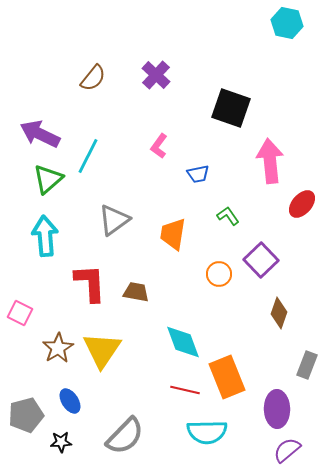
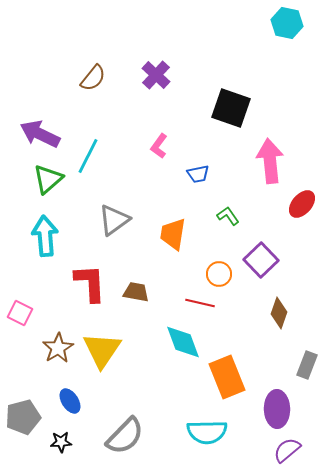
red line: moved 15 px right, 87 px up
gray pentagon: moved 3 px left, 2 px down
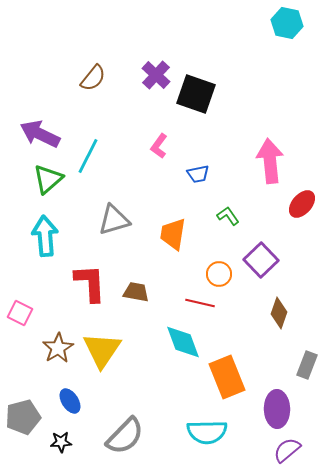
black square: moved 35 px left, 14 px up
gray triangle: rotated 20 degrees clockwise
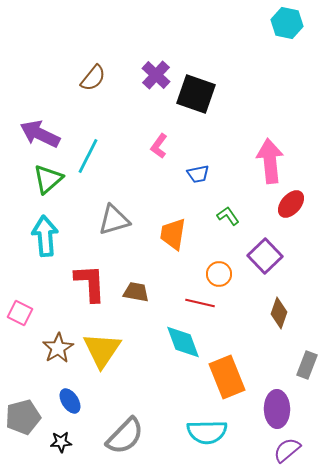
red ellipse: moved 11 px left
purple square: moved 4 px right, 4 px up
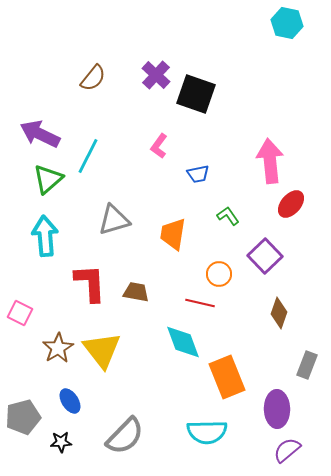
yellow triangle: rotated 12 degrees counterclockwise
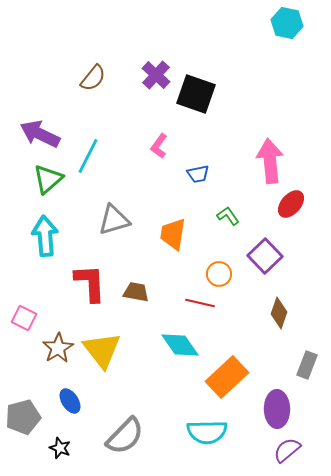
pink square: moved 4 px right, 5 px down
cyan diamond: moved 3 px left, 3 px down; rotated 15 degrees counterclockwise
orange rectangle: rotated 69 degrees clockwise
black star: moved 1 px left, 6 px down; rotated 25 degrees clockwise
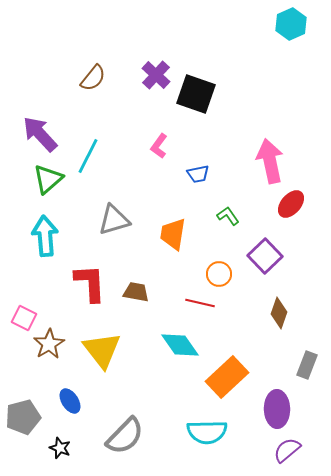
cyan hexagon: moved 4 px right, 1 px down; rotated 24 degrees clockwise
purple arrow: rotated 21 degrees clockwise
pink arrow: rotated 6 degrees counterclockwise
brown star: moved 9 px left, 4 px up
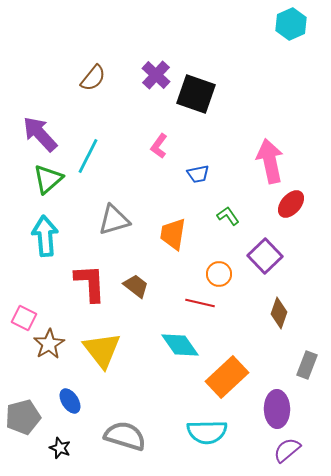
brown trapezoid: moved 6 px up; rotated 28 degrees clockwise
gray semicircle: rotated 117 degrees counterclockwise
